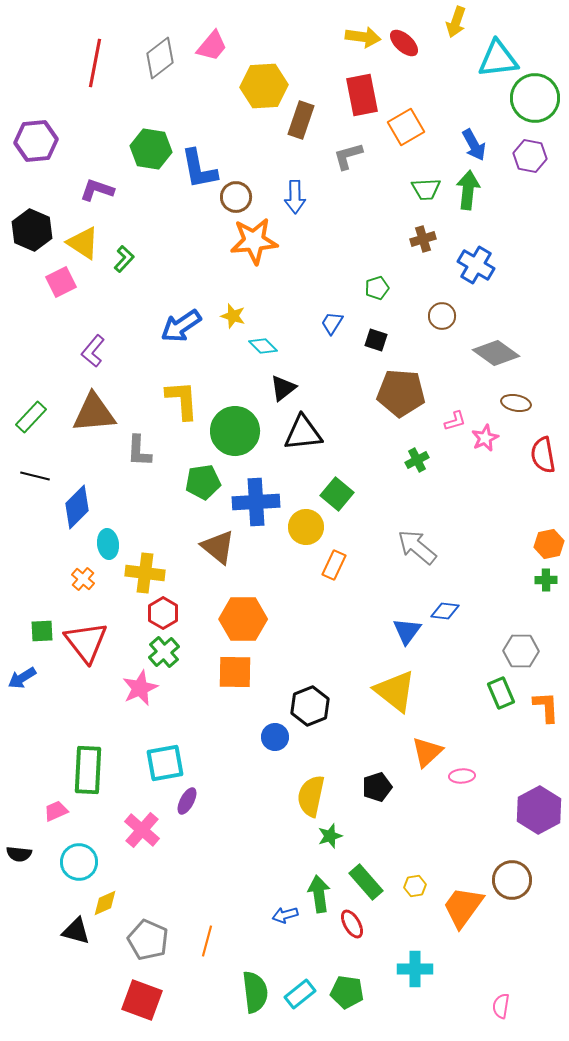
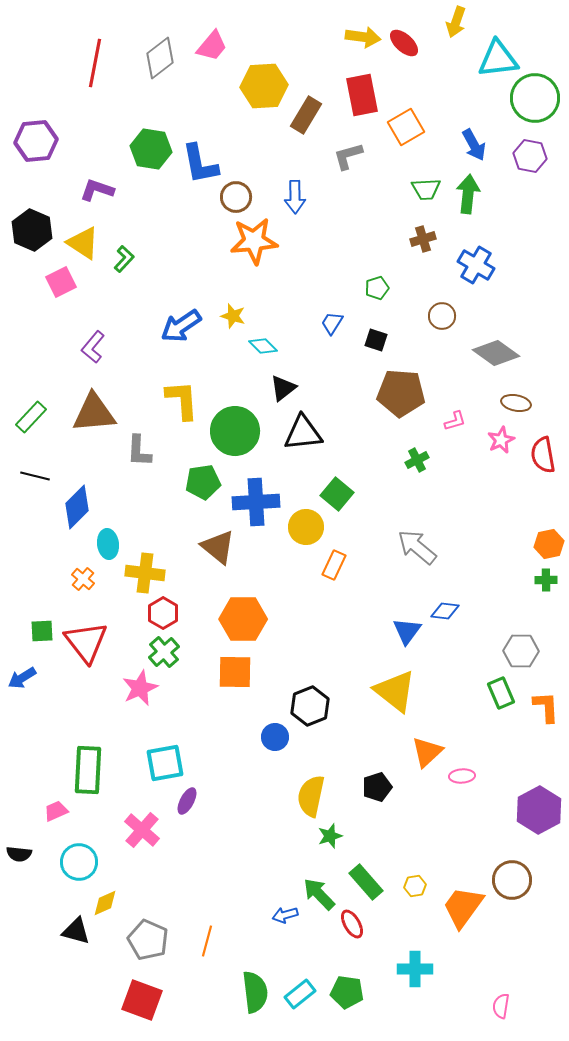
brown rectangle at (301, 120): moved 5 px right, 5 px up; rotated 12 degrees clockwise
blue L-shape at (199, 169): moved 1 px right, 5 px up
green arrow at (468, 190): moved 4 px down
purple L-shape at (93, 351): moved 4 px up
pink star at (485, 438): moved 16 px right, 2 px down
green arrow at (319, 894): rotated 36 degrees counterclockwise
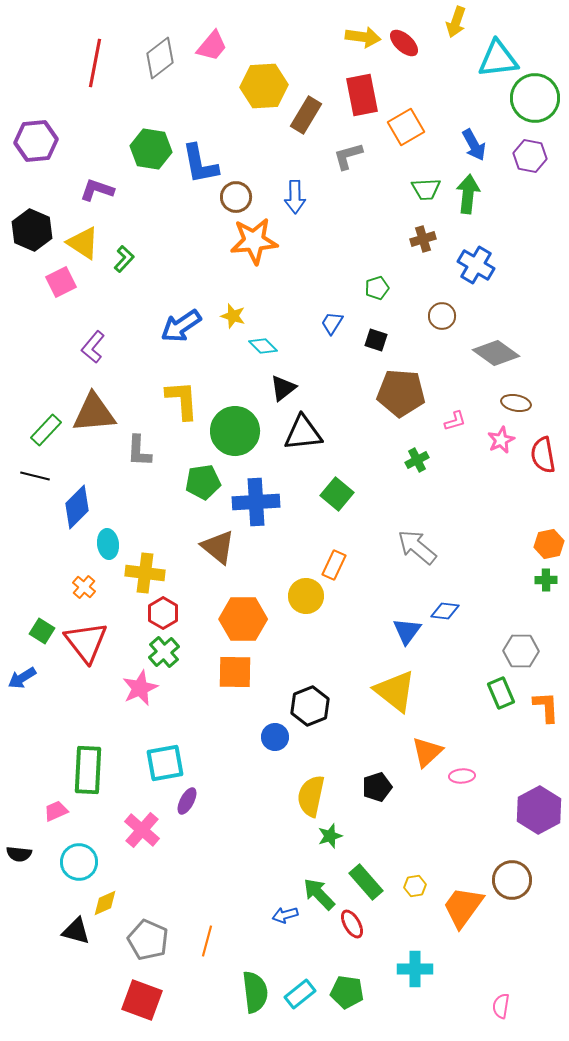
green rectangle at (31, 417): moved 15 px right, 13 px down
yellow circle at (306, 527): moved 69 px down
orange cross at (83, 579): moved 1 px right, 8 px down
green square at (42, 631): rotated 35 degrees clockwise
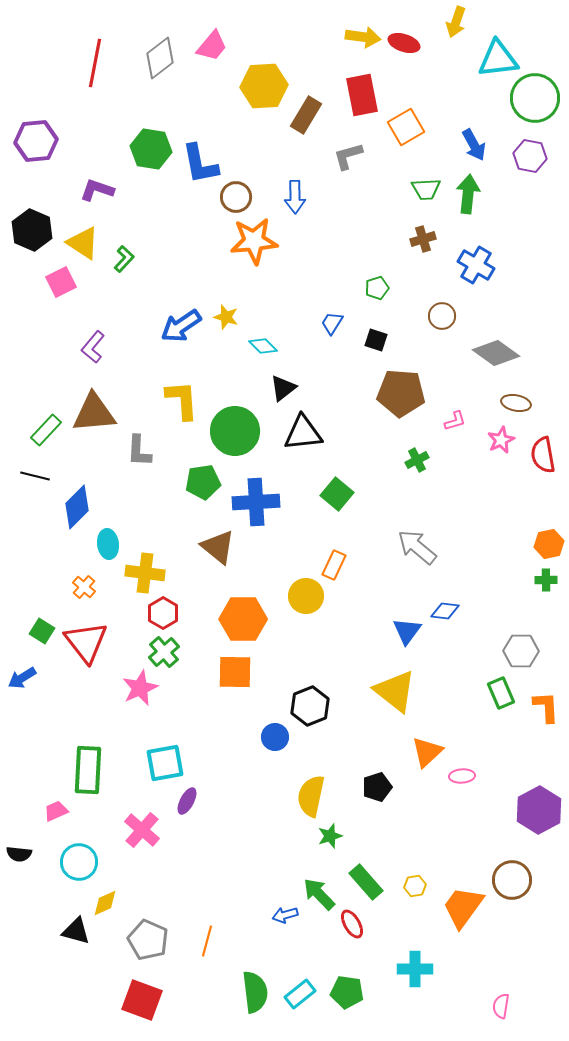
red ellipse at (404, 43): rotated 24 degrees counterclockwise
yellow star at (233, 316): moved 7 px left, 1 px down
